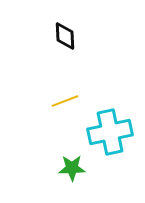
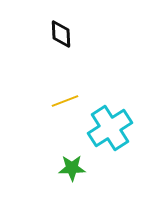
black diamond: moved 4 px left, 2 px up
cyan cross: moved 4 px up; rotated 21 degrees counterclockwise
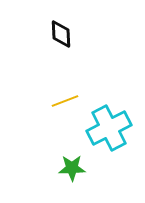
cyan cross: moved 1 px left; rotated 6 degrees clockwise
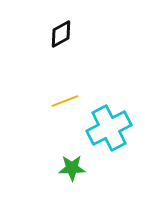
black diamond: rotated 64 degrees clockwise
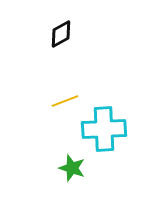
cyan cross: moved 5 px left, 1 px down; rotated 24 degrees clockwise
green star: rotated 20 degrees clockwise
